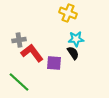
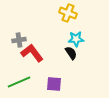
black semicircle: moved 2 px left
purple square: moved 21 px down
green line: rotated 65 degrees counterclockwise
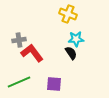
yellow cross: moved 1 px down
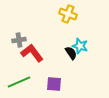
cyan star: moved 4 px right, 7 px down; rotated 21 degrees clockwise
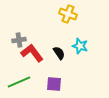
black semicircle: moved 12 px left
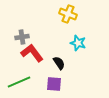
gray cross: moved 3 px right, 3 px up
cyan star: moved 2 px left, 3 px up
black semicircle: moved 10 px down
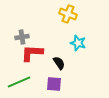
red L-shape: rotated 50 degrees counterclockwise
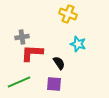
cyan star: moved 1 px down
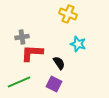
purple square: rotated 21 degrees clockwise
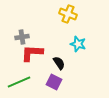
purple square: moved 2 px up
